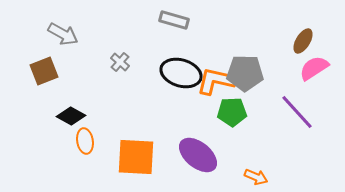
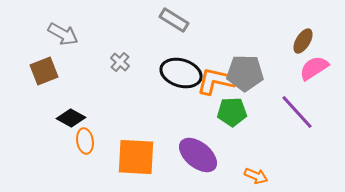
gray rectangle: rotated 16 degrees clockwise
black diamond: moved 2 px down
orange arrow: moved 1 px up
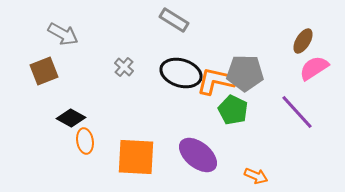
gray cross: moved 4 px right, 5 px down
green pentagon: moved 1 px right, 2 px up; rotated 28 degrees clockwise
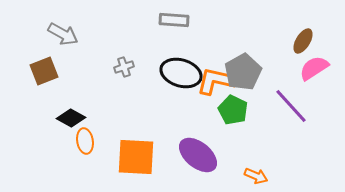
gray rectangle: rotated 28 degrees counterclockwise
gray cross: rotated 30 degrees clockwise
gray pentagon: moved 2 px left, 1 px up; rotated 30 degrees counterclockwise
purple line: moved 6 px left, 6 px up
